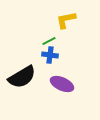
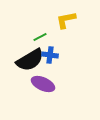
green line: moved 9 px left, 4 px up
black semicircle: moved 8 px right, 17 px up
purple ellipse: moved 19 px left
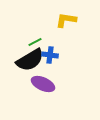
yellow L-shape: rotated 20 degrees clockwise
green line: moved 5 px left, 5 px down
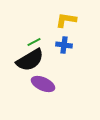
green line: moved 1 px left
blue cross: moved 14 px right, 10 px up
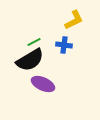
yellow L-shape: moved 8 px right; rotated 145 degrees clockwise
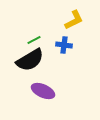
green line: moved 2 px up
purple ellipse: moved 7 px down
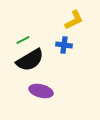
green line: moved 11 px left
purple ellipse: moved 2 px left; rotated 10 degrees counterclockwise
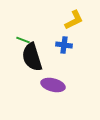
green line: rotated 48 degrees clockwise
black semicircle: moved 2 px right, 3 px up; rotated 104 degrees clockwise
purple ellipse: moved 12 px right, 6 px up
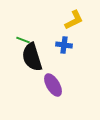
purple ellipse: rotated 45 degrees clockwise
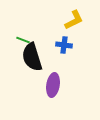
purple ellipse: rotated 40 degrees clockwise
